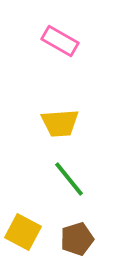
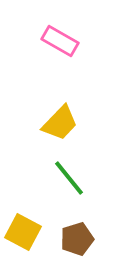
yellow trapezoid: rotated 42 degrees counterclockwise
green line: moved 1 px up
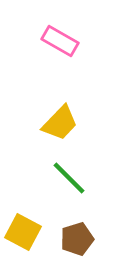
green line: rotated 6 degrees counterclockwise
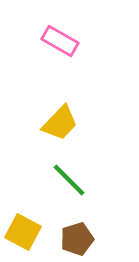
green line: moved 2 px down
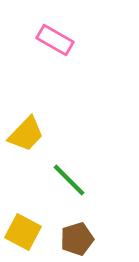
pink rectangle: moved 5 px left, 1 px up
yellow trapezoid: moved 34 px left, 11 px down
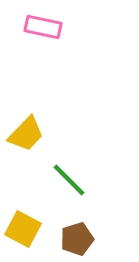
pink rectangle: moved 12 px left, 13 px up; rotated 18 degrees counterclockwise
yellow square: moved 3 px up
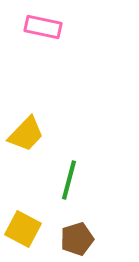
green line: rotated 60 degrees clockwise
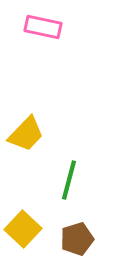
yellow square: rotated 15 degrees clockwise
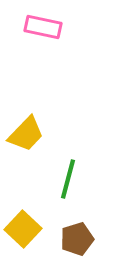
green line: moved 1 px left, 1 px up
